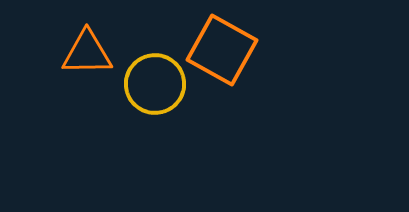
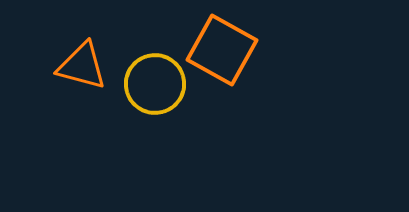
orange triangle: moved 5 px left, 13 px down; rotated 16 degrees clockwise
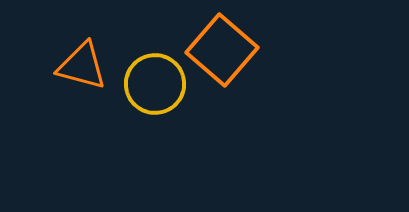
orange square: rotated 12 degrees clockwise
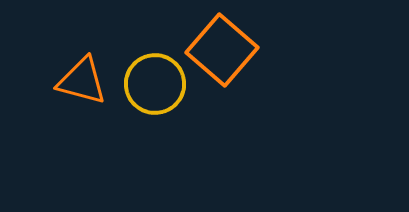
orange triangle: moved 15 px down
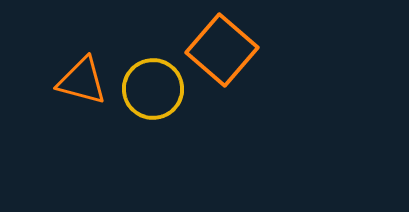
yellow circle: moved 2 px left, 5 px down
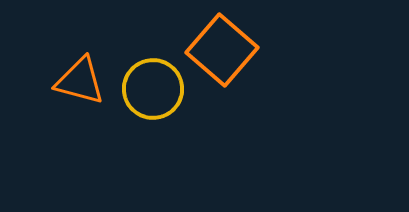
orange triangle: moved 2 px left
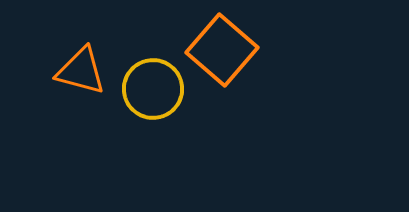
orange triangle: moved 1 px right, 10 px up
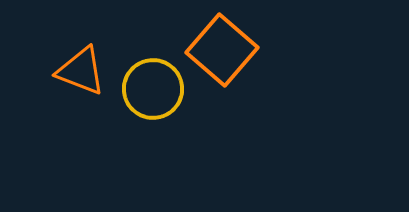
orange triangle: rotated 6 degrees clockwise
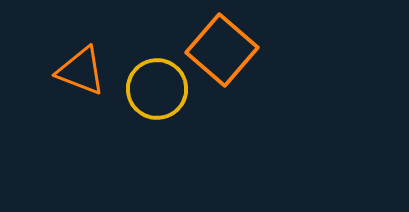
yellow circle: moved 4 px right
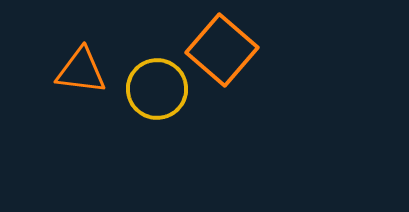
orange triangle: rotated 14 degrees counterclockwise
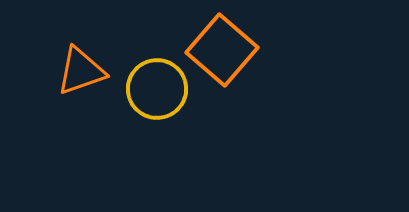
orange triangle: rotated 26 degrees counterclockwise
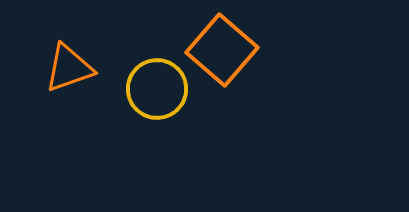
orange triangle: moved 12 px left, 3 px up
